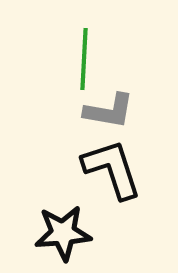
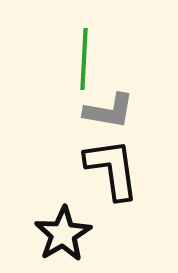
black L-shape: rotated 10 degrees clockwise
black star: moved 1 px down; rotated 26 degrees counterclockwise
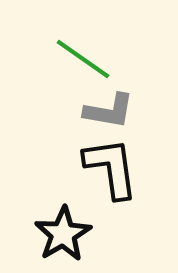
green line: moved 1 px left; rotated 58 degrees counterclockwise
black L-shape: moved 1 px left, 1 px up
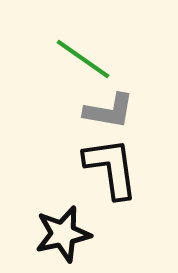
black star: rotated 18 degrees clockwise
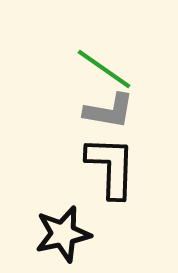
green line: moved 21 px right, 10 px down
black L-shape: moved 1 px up; rotated 10 degrees clockwise
